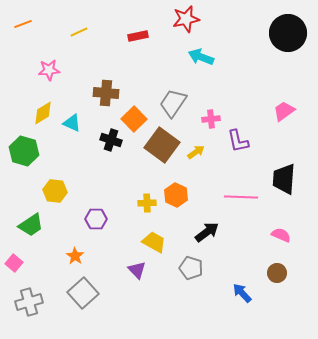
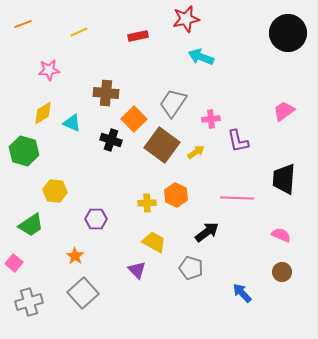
pink line: moved 4 px left, 1 px down
brown circle: moved 5 px right, 1 px up
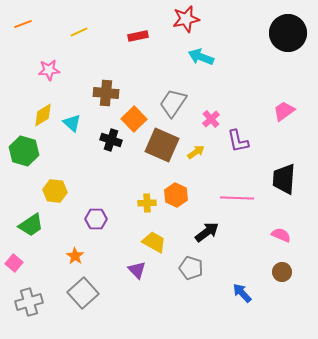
yellow diamond: moved 2 px down
pink cross: rotated 36 degrees counterclockwise
cyan triangle: rotated 18 degrees clockwise
brown square: rotated 12 degrees counterclockwise
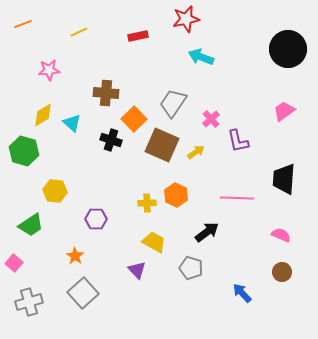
black circle: moved 16 px down
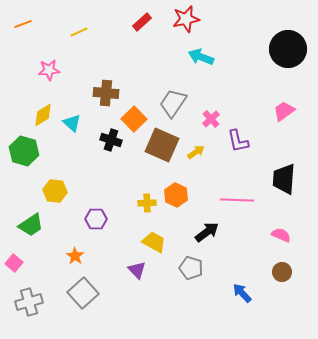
red rectangle: moved 4 px right, 14 px up; rotated 30 degrees counterclockwise
pink line: moved 2 px down
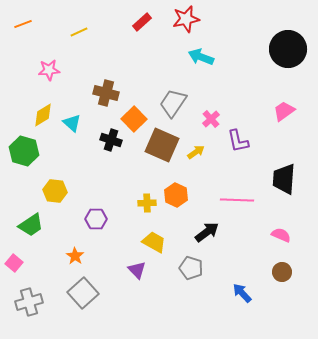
brown cross: rotated 10 degrees clockwise
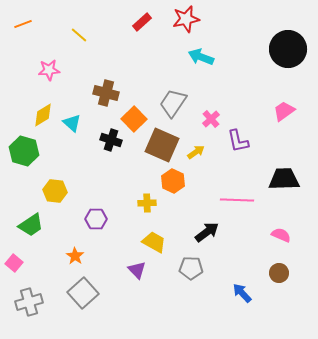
yellow line: moved 3 px down; rotated 66 degrees clockwise
black trapezoid: rotated 84 degrees clockwise
orange hexagon: moved 3 px left, 14 px up
gray pentagon: rotated 15 degrees counterclockwise
brown circle: moved 3 px left, 1 px down
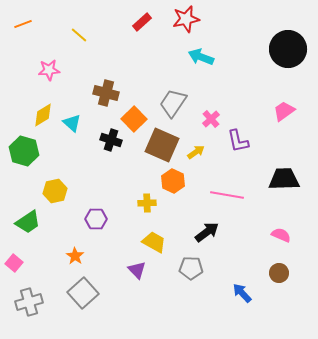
yellow hexagon: rotated 20 degrees counterclockwise
pink line: moved 10 px left, 5 px up; rotated 8 degrees clockwise
green trapezoid: moved 3 px left, 3 px up
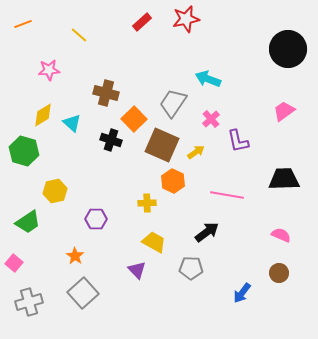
cyan arrow: moved 7 px right, 22 px down
blue arrow: rotated 100 degrees counterclockwise
